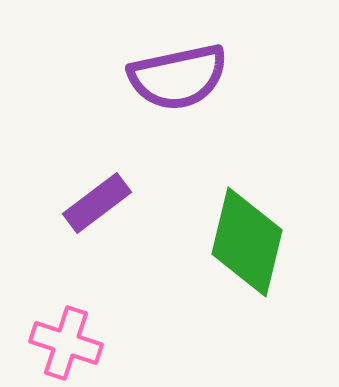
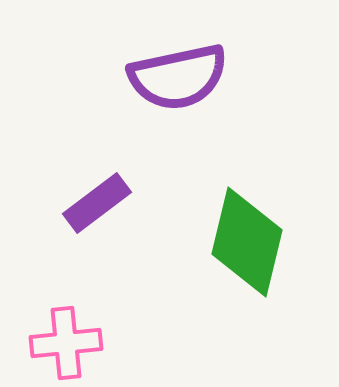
pink cross: rotated 24 degrees counterclockwise
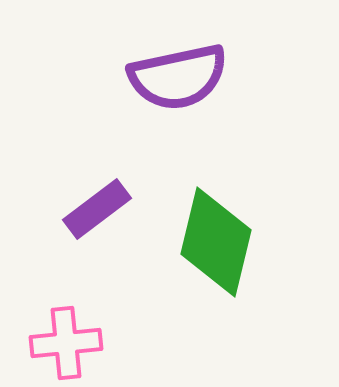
purple rectangle: moved 6 px down
green diamond: moved 31 px left
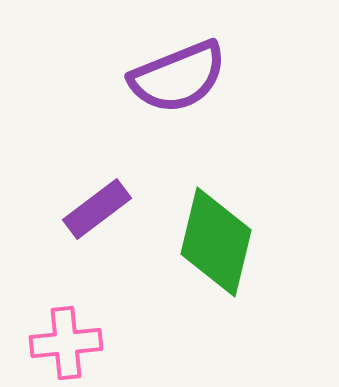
purple semicircle: rotated 10 degrees counterclockwise
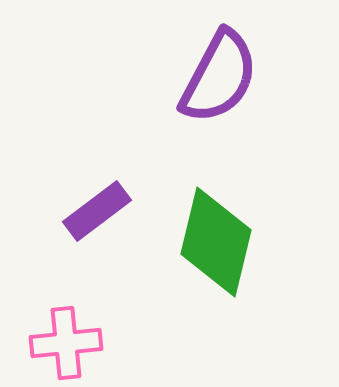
purple semicircle: moved 41 px right; rotated 40 degrees counterclockwise
purple rectangle: moved 2 px down
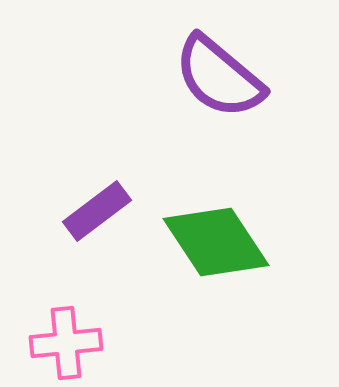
purple semicircle: rotated 102 degrees clockwise
green diamond: rotated 47 degrees counterclockwise
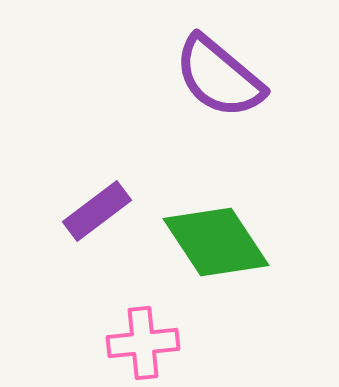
pink cross: moved 77 px right
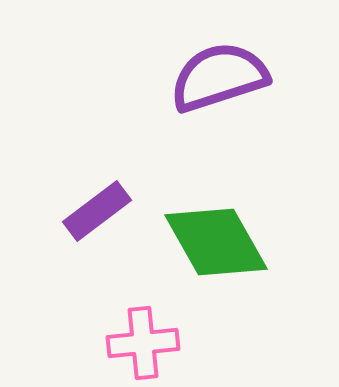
purple semicircle: rotated 122 degrees clockwise
green diamond: rotated 4 degrees clockwise
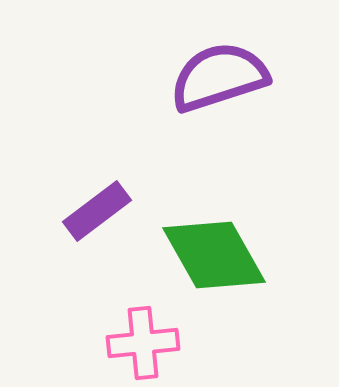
green diamond: moved 2 px left, 13 px down
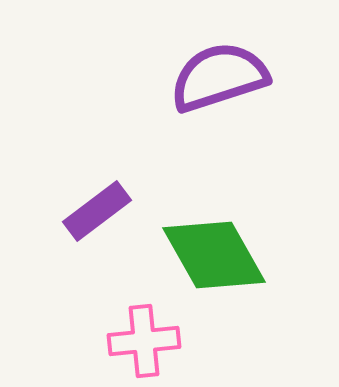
pink cross: moved 1 px right, 2 px up
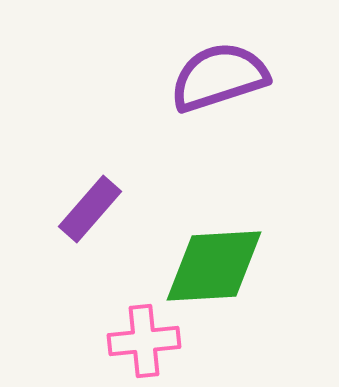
purple rectangle: moved 7 px left, 2 px up; rotated 12 degrees counterclockwise
green diamond: moved 11 px down; rotated 64 degrees counterclockwise
